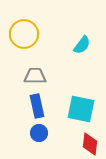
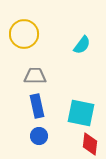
cyan square: moved 4 px down
blue circle: moved 3 px down
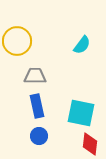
yellow circle: moved 7 px left, 7 px down
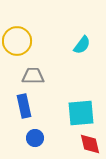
gray trapezoid: moved 2 px left
blue rectangle: moved 13 px left
cyan square: rotated 16 degrees counterclockwise
blue circle: moved 4 px left, 2 px down
red diamond: rotated 20 degrees counterclockwise
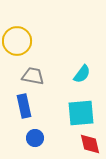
cyan semicircle: moved 29 px down
gray trapezoid: rotated 10 degrees clockwise
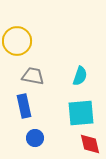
cyan semicircle: moved 2 px left, 2 px down; rotated 18 degrees counterclockwise
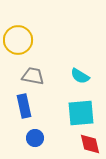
yellow circle: moved 1 px right, 1 px up
cyan semicircle: rotated 102 degrees clockwise
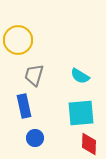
gray trapezoid: moved 1 px right, 1 px up; rotated 85 degrees counterclockwise
red diamond: moved 1 px left; rotated 15 degrees clockwise
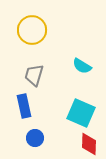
yellow circle: moved 14 px right, 10 px up
cyan semicircle: moved 2 px right, 10 px up
cyan square: rotated 28 degrees clockwise
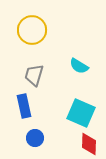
cyan semicircle: moved 3 px left
